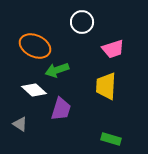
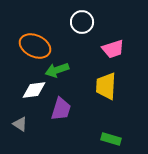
white diamond: rotated 50 degrees counterclockwise
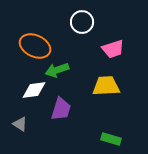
yellow trapezoid: rotated 84 degrees clockwise
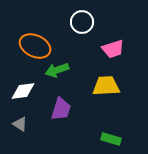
white diamond: moved 11 px left, 1 px down
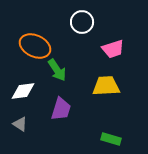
green arrow: rotated 105 degrees counterclockwise
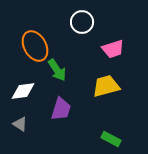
orange ellipse: rotated 36 degrees clockwise
yellow trapezoid: rotated 12 degrees counterclockwise
green rectangle: rotated 12 degrees clockwise
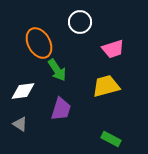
white circle: moved 2 px left
orange ellipse: moved 4 px right, 3 px up
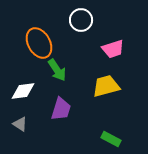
white circle: moved 1 px right, 2 px up
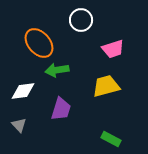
orange ellipse: rotated 12 degrees counterclockwise
green arrow: rotated 115 degrees clockwise
gray triangle: moved 1 px left, 1 px down; rotated 14 degrees clockwise
